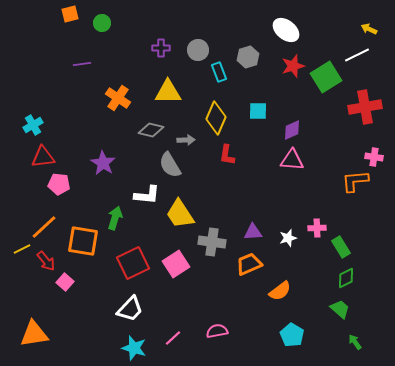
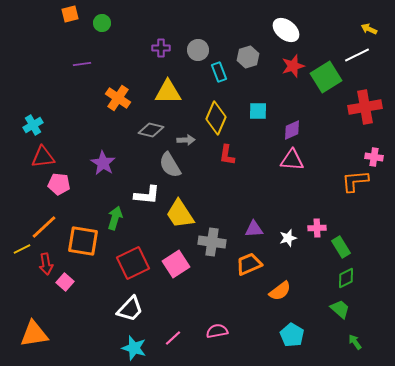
purple triangle at (253, 232): moved 1 px right, 3 px up
red arrow at (46, 261): moved 3 px down; rotated 30 degrees clockwise
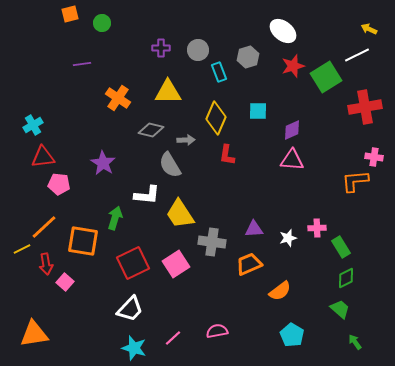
white ellipse at (286, 30): moved 3 px left, 1 px down
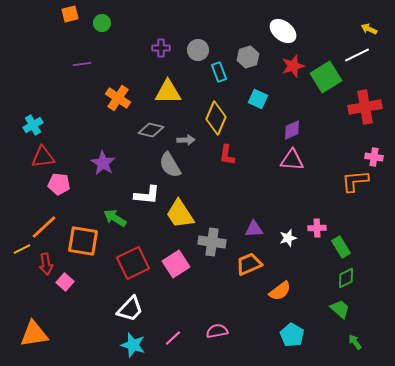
cyan square at (258, 111): moved 12 px up; rotated 24 degrees clockwise
green arrow at (115, 218): rotated 75 degrees counterclockwise
cyan star at (134, 348): moved 1 px left, 3 px up
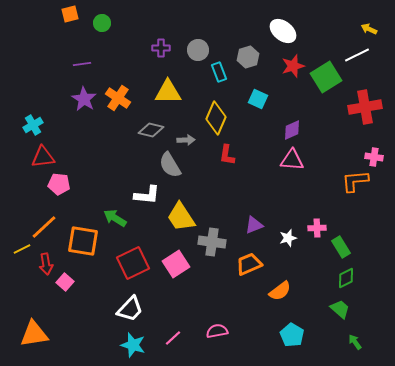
purple star at (103, 163): moved 19 px left, 64 px up
yellow trapezoid at (180, 214): moved 1 px right, 3 px down
purple triangle at (254, 229): moved 4 px up; rotated 18 degrees counterclockwise
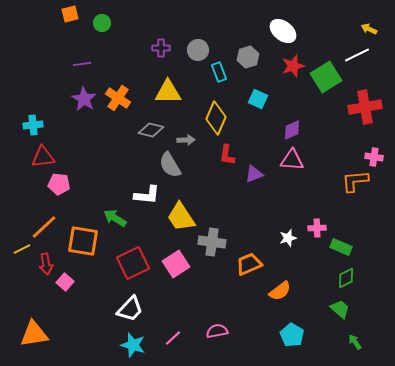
cyan cross at (33, 125): rotated 24 degrees clockwise
purple triangle at (254, 225): moved 51 px up
green rectangle at (341, 247): rotated 35 degrees counterclockwise
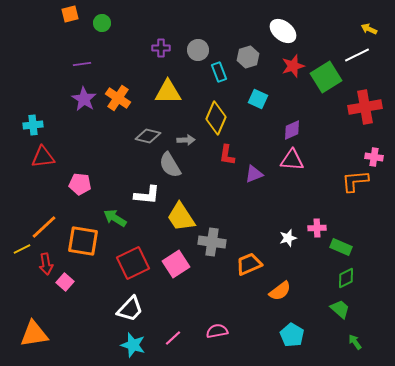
gray diamond at (151, 130): moved 3 px left, 6 px down
pink pentagon at (59, 184): moved 21 px right
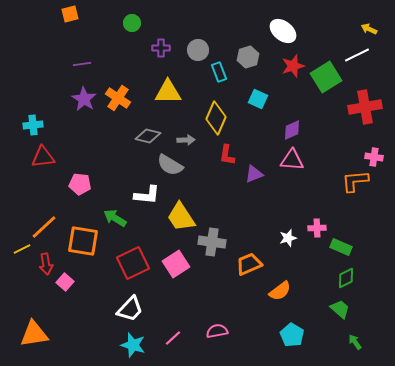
green circle at (102, 23): moved 30 px right
gray semicircle at (170, 165): rotated 28 degrees counterclockwise
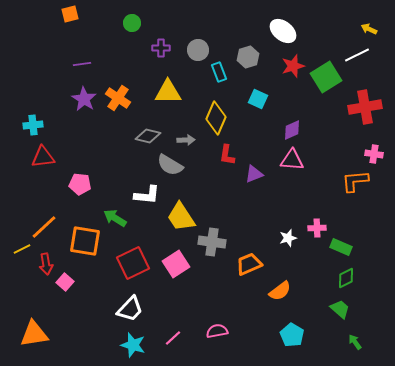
pink cross at (374, 157): moved 3 px up
orange square at (83, 241): moved 2 px right
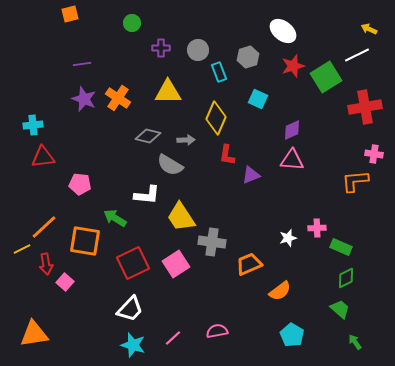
purple star at (84, 99): rotated 10 degrees counterclockwise
purple triangle at (254, 174): moved 3 px left, 1 px down
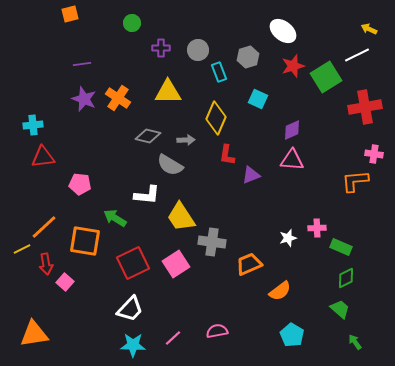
cyan star at (133, 345): rotated 15 degrees counterclockwise
